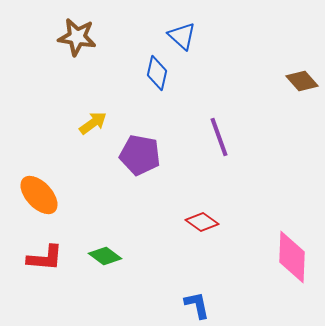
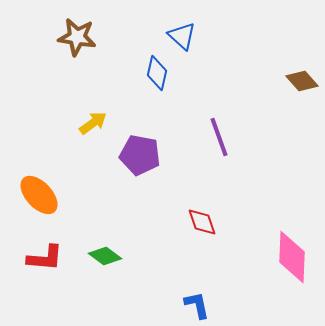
red diamond: rotated 36 degrees clockwise
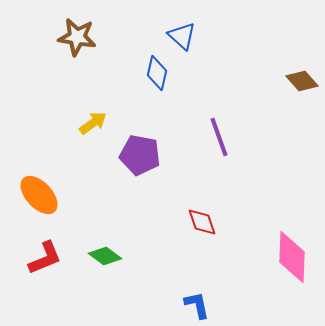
red L-shape: rotated 27 degrees counterclockwise
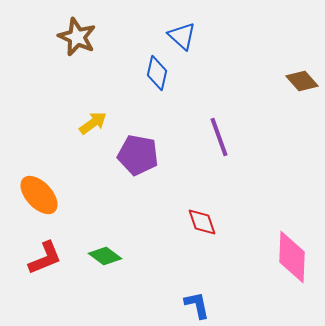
brown star: rotated 15 degrees clockwise
purple pentagon: moved 2 px left
